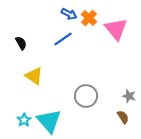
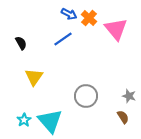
yellow triangle: moved 1 px down; rotated 30 degrees clockwise
cyan triangle: moved 1 px right
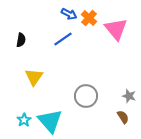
black semicircle: moved 3 px up; rotated 40 degrees clockwise
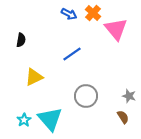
orange cross: moved 4 px right, 5 px up
blue line: moved 9 px right, 15 px down
yellow triangle: rotated 30 degrees clockwise
cyan triangle: moved 2 px up
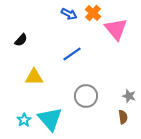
black semicircle: rotated 32 degrees clockwise
yellow triangle: rotated 24 degrees clockwise
brown semicircle: rotated 24 degrees clockwise
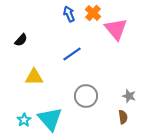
blue arrow: rotated 140 degrees counterclockwise
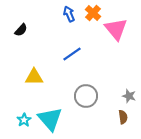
black semicircle: moved 10 px up
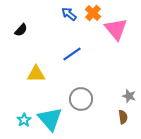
blue arrow: rotated 28 degrees counterclockwise
yellow triangle: moved 2 px right, 3 px up
gray circle: moved 5 px left, 3 px down
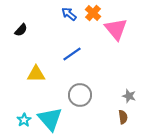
gray circle: moved 1 px left, 4 px up
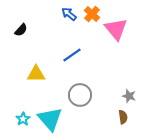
orange cross: moved 1 px left, 1 px down
blue line: moved 1 px down
cyan star: moved 1 px left, 1 px up
